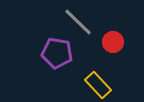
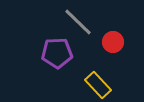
purple pentagon: rotated 12 degrees counterclockwise
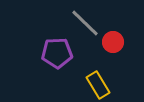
gray line: moved 7 px right, 1 px down
yellow rectangle: rotated 12 degrees clockwise
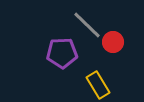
gray line: moved 2 px right, 2 px down
purple pentagon: moved 5 px right
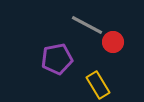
gray line: rotated 16 degrees counterclockwise
purple pentagon: moved 5 px left, 6 px down; rotated 8 degrees counterclockwise
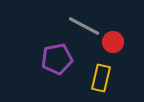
gray line: moved 3 px left, 1 px down
yellow rectangle: moved 3 px right, 7 px up; rotated 44 degrees clockwise
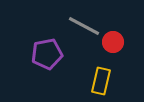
purple pentagon: moved 10 px left, 5 px up
yellow rectangle: moved 3 px down
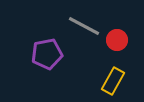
red circle: moved 4 px right, 2 px up
yellow rectangle: moved 12 px right; rotated 16 degrees clockwise
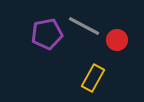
purple pentagon: moved 20 px up
yellow rectangle: moved 20 px left, 3 px up
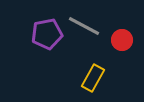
red circle: moved 5 px right
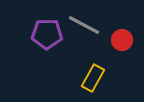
gray line: moved 1 px up
purple pentagon: rotated 12 degrees clockwise
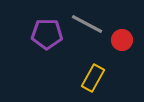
gray line: moved 3 px right, 1 px up
